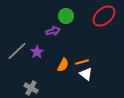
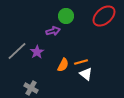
orange line: moved 1 px left
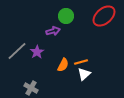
white triangle: moved 2 px left; rotated 40 degrees clockwise
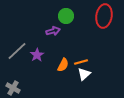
red ellipse: rotated 40 degrees counterclockwise
purple star: moved 3 px down
gray cross: moved 18 px left
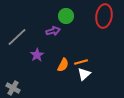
gray line: moved 14 px up
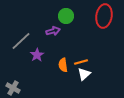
gray line: moved 4 px right, 4 px down
orange semicircle: rotated 144 degrees clockwise
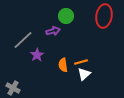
gray line: moved 2 px right, 1 px up
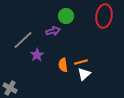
gray cross: moved 3 px left
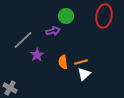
orange semicircle: moved 3 px up
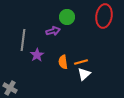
green circle: moved 1 px right, 1 px down
gray line: rotated 40 degrees counterclockwise
